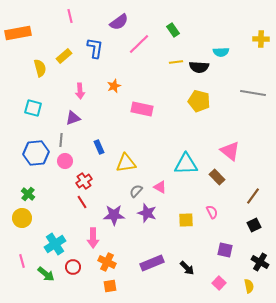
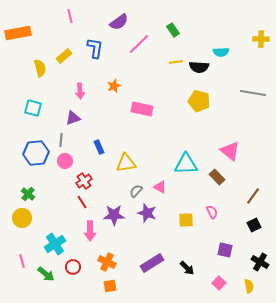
pink arrow at (93, 238): moved 3 px left, 7 px up
purple rectangle at (152, 263): rotated 10 degrees counterclockwise
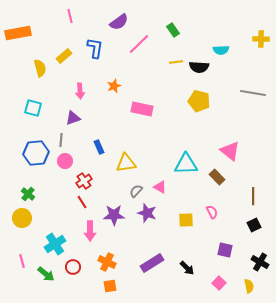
cyan semicircle at (221, 52): moved 2 px up
brown line at (253, 196): rotated 36 degrees counterclockwise
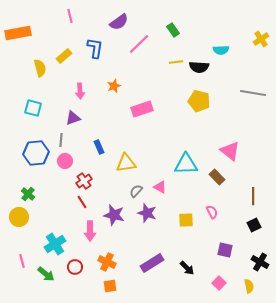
yellow cross at (261, 39): rotated 35 degrees counterclockwise
pink rectangle at (142, 109): rotated 30 degrees counterclockwise
purple star at (114, 215): rotated 15 degrees clockwise
yellow circle at (22, 218): moved 3 px left, 1 px up
red circle at (73, 267): moved 2 px right
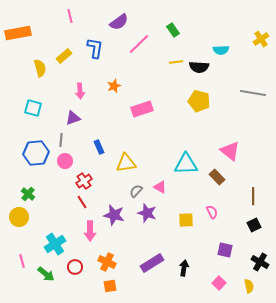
black arrow at (187, 268): moved 3 px left; rotated 126 degrees counterclockwise
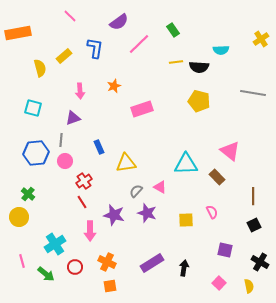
pink line at (70, 16): rotated 32 degrees counterclockwise
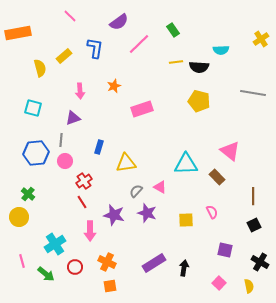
blue rectangle at (99, 147): rotated 40 degrees clockwise
purple rectangle at (152, 263): moved 2 px right
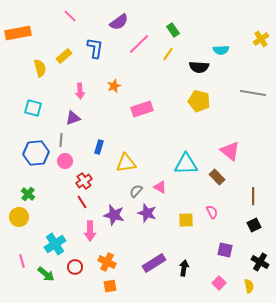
yellow line at (176, 62): moved 8 px left, 8 px up; rotated 48 degrees counterclockwise
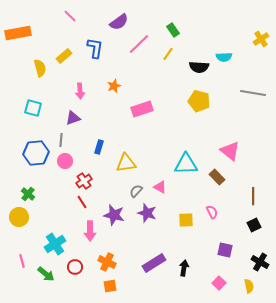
cyan semicircle at (221, 50): moved 3 px right, 7 px down
